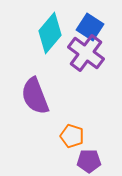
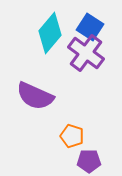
purple semicircle: rotated 45 degrees counterclockwise
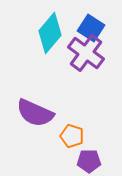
blue square: moved 1 px right, 1 px down
purple semicircle: moved 17 px down
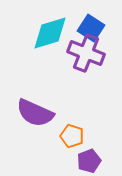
cyan diamond: rotated 33 degrees clockwise
purple cross: rotated 15 degrees counterclockwise
purple pentagon: rotated 20 degrees counterclockwise
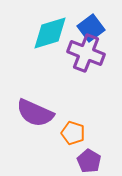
blue square: rotated 20 degrees clockwise
orange pentagon: moved 1 px right, 3 px up
purple pentagon: rotated 20 degrees counterclockwise
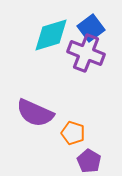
cyan diamond: moved 1 px right, 2 px down
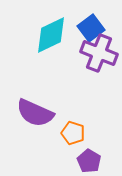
cyan diamond: rotated 9 degrees counterclockwise
purple cross: moved 13 px right
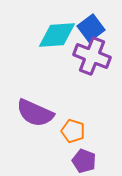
cyan diamond: moved 6 px right; rotated 21 degrees clockwise
purple cross: moved 7 px left, 3 px down
orange pentagon: moved 2 px up
purple pentagon: moved 5 px left; rotated 10 degrees counterclockwise
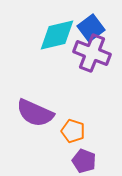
cyan diamond: rotated 9 degrees counterclockwise
purple cross: moved 3 px up
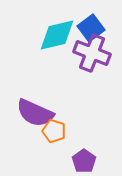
orange pentagon: moved 19 px left
purple pentagon: rotated 15 degrees clockwise
